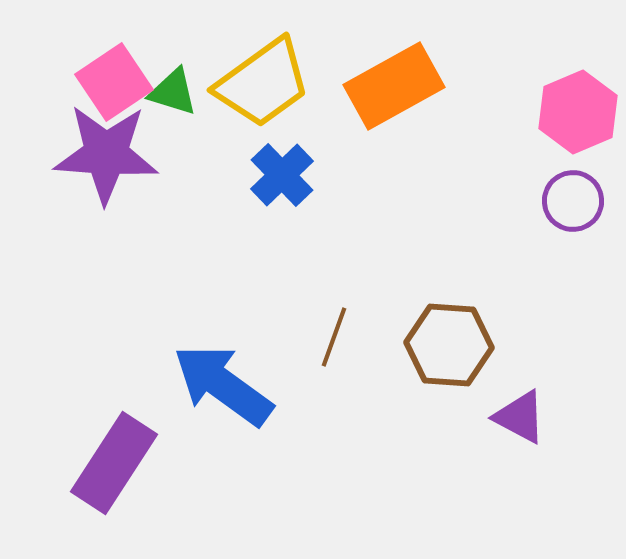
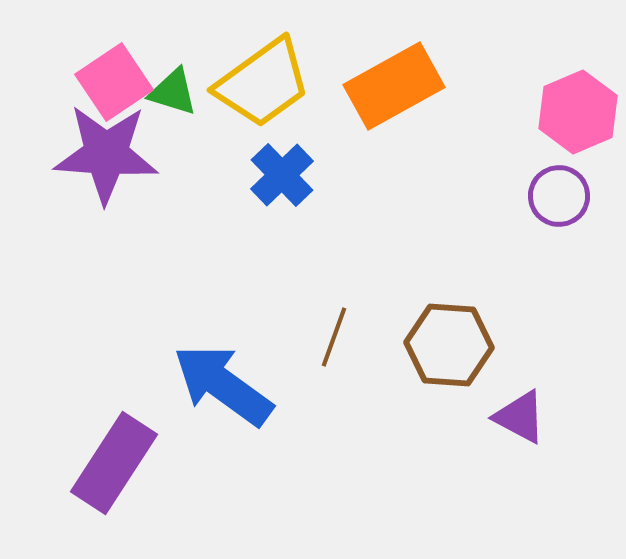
purple circle: moved 14 px left, 5 px up
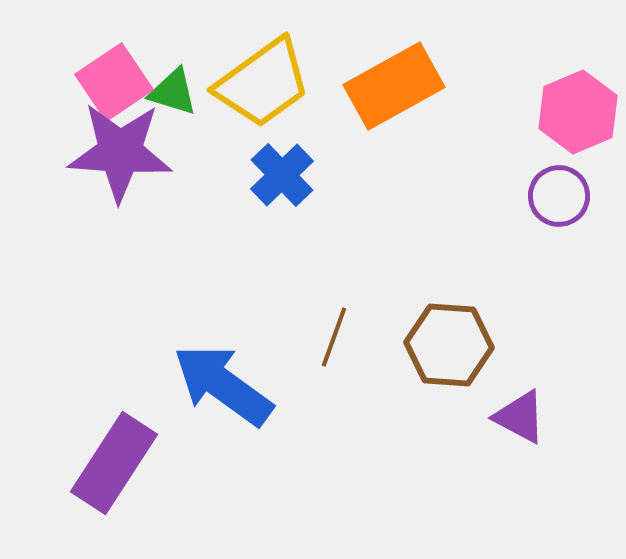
purple star: moved 14 px right, 2 px up
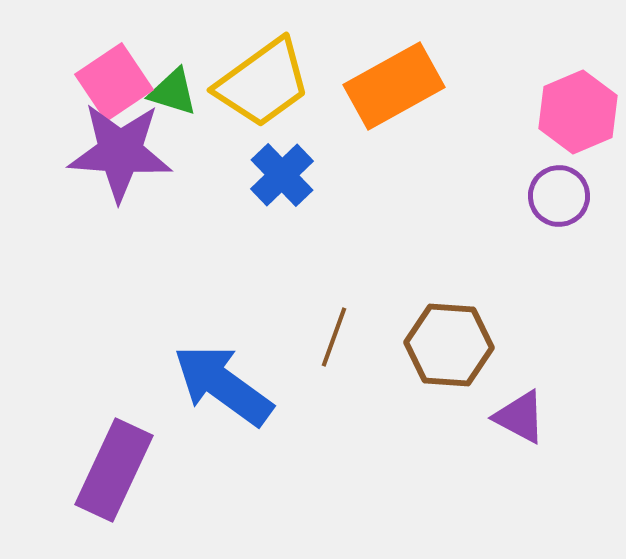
purple rectangle: moved 7 px down; rotated 8 degrees counterclockwise
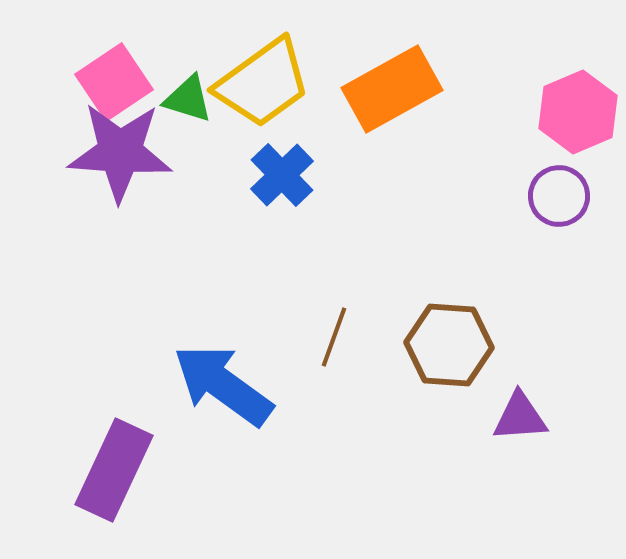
orange rectangle: moved 2 px left, 3 px down
green triangle: moved 15 px right, 7 px down
purple triangle: rotated 32 degrees counterclockwise
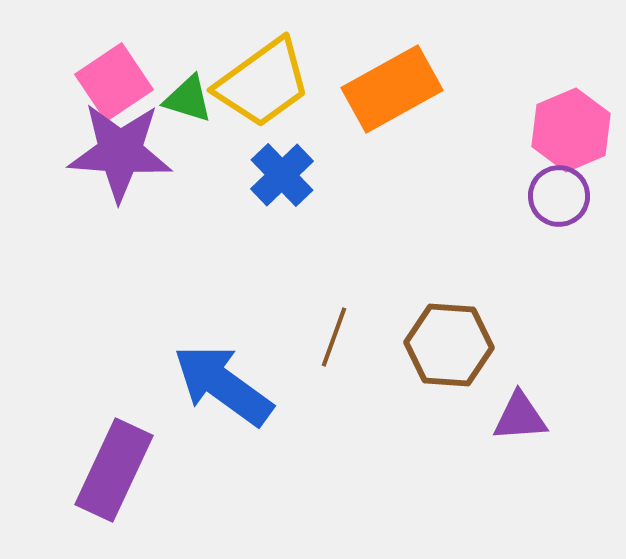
pink hexagon: moved 7 px left, 18 px down
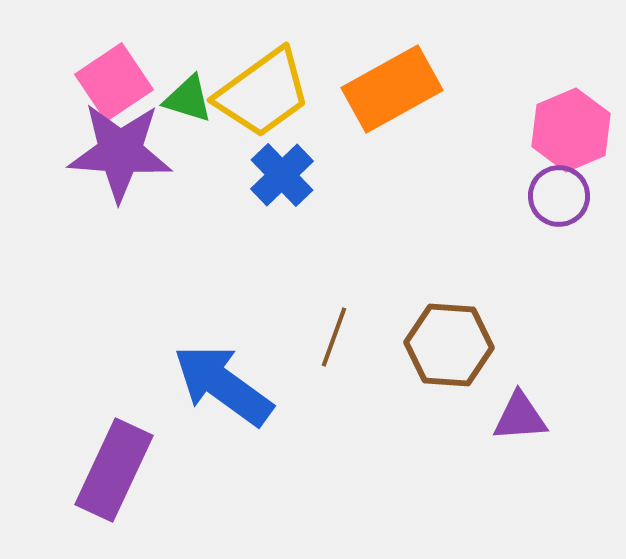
yellow trapezoid: moved 10 px down
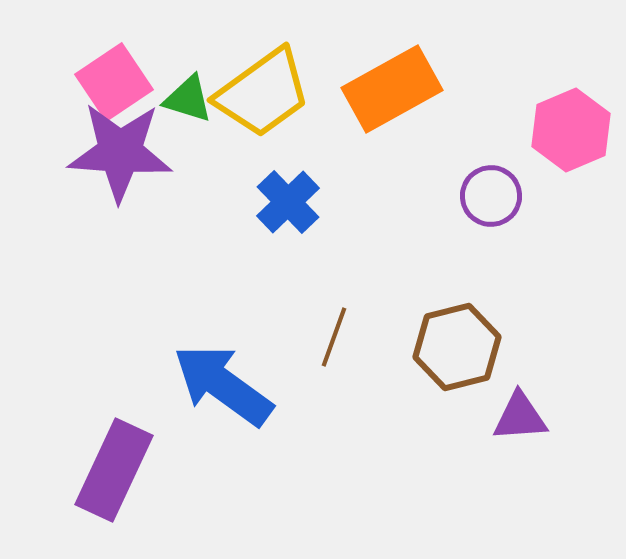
blue cross: moved 6 px right, 27 px down
purple circle: moved 68 px left
brown hexagon: moved 8 px right, 2 px down; rotated 18 degrees counterclockwise
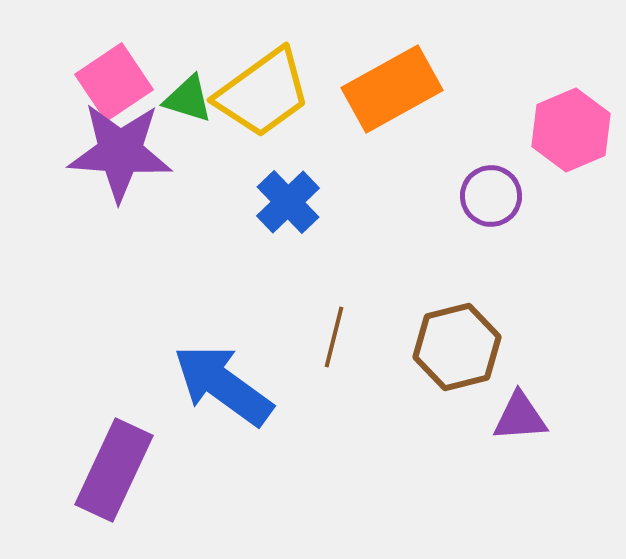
brown line: rotated 6 degrees counterclockwise
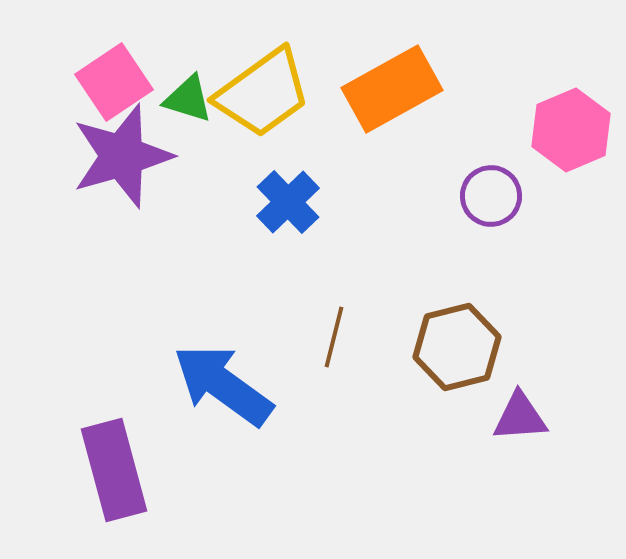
purple star: moved 2 px right, 4 px down; rotated 20 degrees counterclockwise
purple rectangle: rotated 40 degrees counterclockwise
